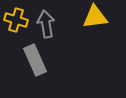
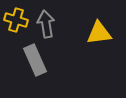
yellow triangle: moved 4 px right, 16 px down
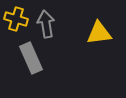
yellow cross: moved 1 px up
gray rectangle: moved 4 px left, 2 px up
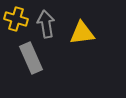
yellow triangle: moved 17 px left
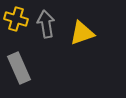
yellow triangle: rotated 12 degrees counterclockwise
gray rectangle: moved 12 px left, 10 px down
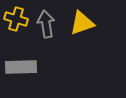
yellow triangle: moved 10 px up
gray rectangle: moved 2 px right, 1 px up; rotated 68 degrees counterclockwise
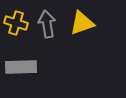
yellow cross: moved 4 px down
gray arrow: moved 1 px right
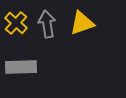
yellow cross: rotated 25 degrees clockwise
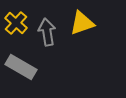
gray arrow: moved 8 px down
gray rectangle: rotated 32 degrees clockwise
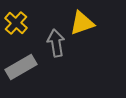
gray arrow: moved 9 px right, 11 px down
gray rectangle: rotated 60 degrees counterclockwise
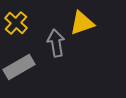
gray rectangle: moved 2 px left
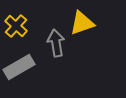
yellow cross: moved 3 px down
